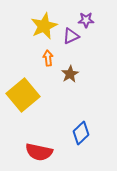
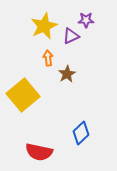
brown star: moved 3 px left
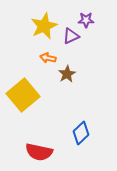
orange arrow: rotated 70 degrees counterclockwise
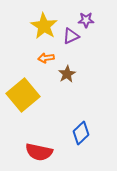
yellow star: rotated 16 degrees counterclockwise
orange arrow: moved 2 px left; rotated 21 degrees counterclockwise
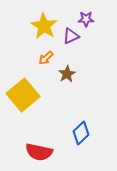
purple star: moved 1 px up
orange arrow: rotated 35 degrees counterclockwise
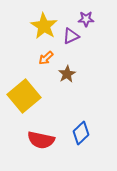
yellow square: moved 1 px right, 1 px down
red semicircle: moved 2 px right, 12 px up
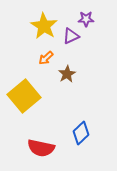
red semicircle: moved 8 px down
